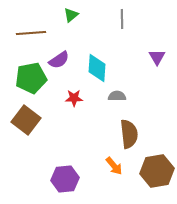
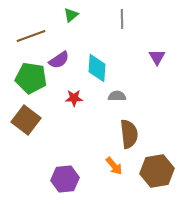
brown line: moved 3 px down; rotated 16 degrees counterclockwise
green pentagon: rotated 20 degrees clockwise
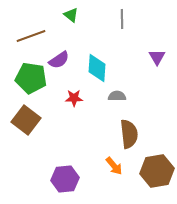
green triangle: rotated 42 degrees counterclockwise
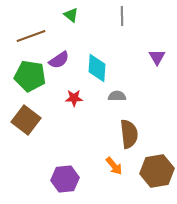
gray line: moved 3 px up
green pentagon: moved 1 px left, 2 px up
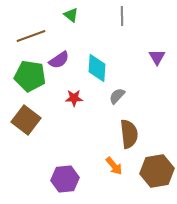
gray semicircle: rotated 48 degrees counterclockwise
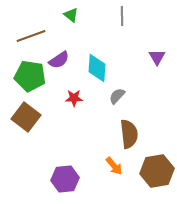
brown square: moved 3 px up
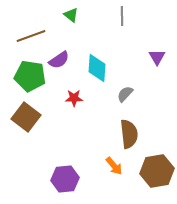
gray semicircle: moved 8 px right, 2 px up
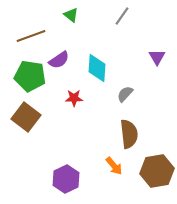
gray line: rotated 36 degrees clockwise
purple hexagon: moved 1 px right; rotated 20 degrees counterclockwise
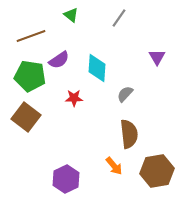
gray line: moved 3 px left, 2 px down
